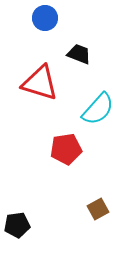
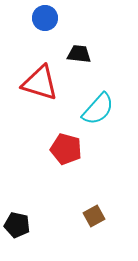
black trapezoid: rotated 15 degrees counterclockwise
red pentagon: rotated 24 degrees clockwise
brown square: moved 4 px left, 7 px down
black pentagon: rotated 20 degrees clockwise
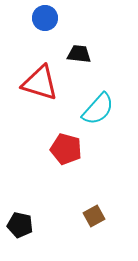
black pentagon: moved 3 px right
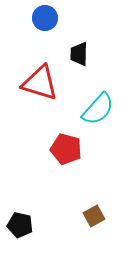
black trapezoid: rotated 95 degrees counterclockwise
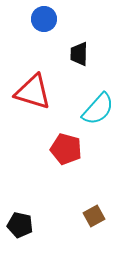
blue circle: moved 1 px left, 1 px down
red triangle: moved 7 px left, 9 px down
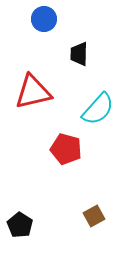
red triangle: rotated 30 degrees counterclockwise
black pentagon: rotated 20 degrees clockwise
